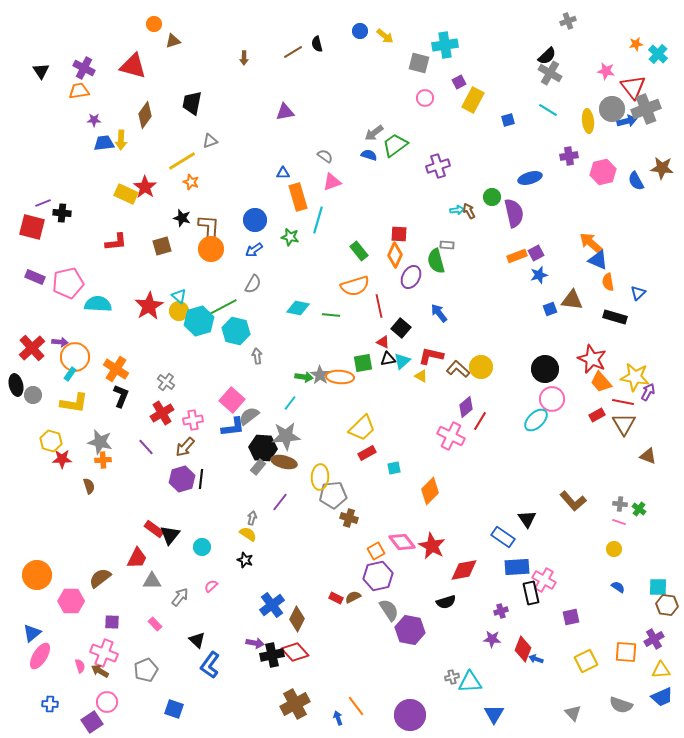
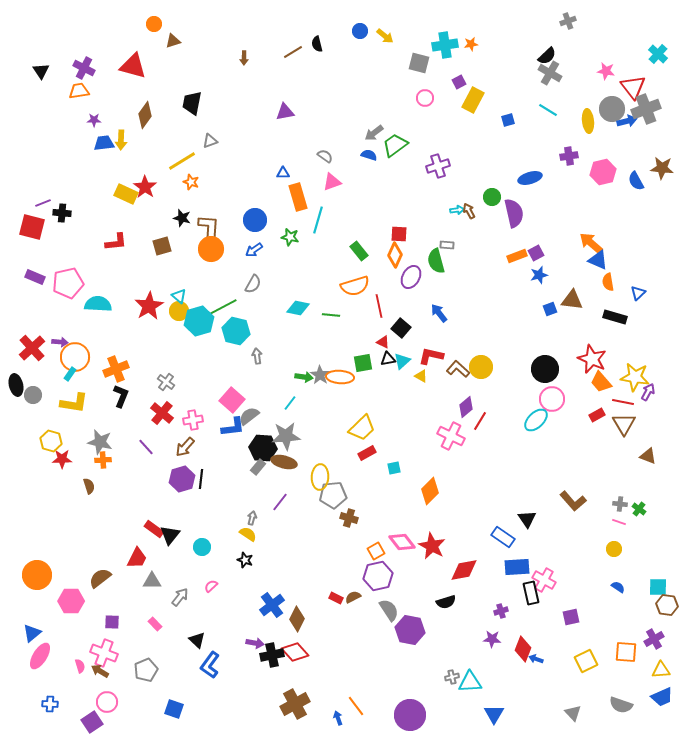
orange star at (636, 44): moved 165 px left
orange cross at (116, 369): rotated 35 degrees clockwise
red cross at (162, 413): rotated 20 degrees counterclockwise
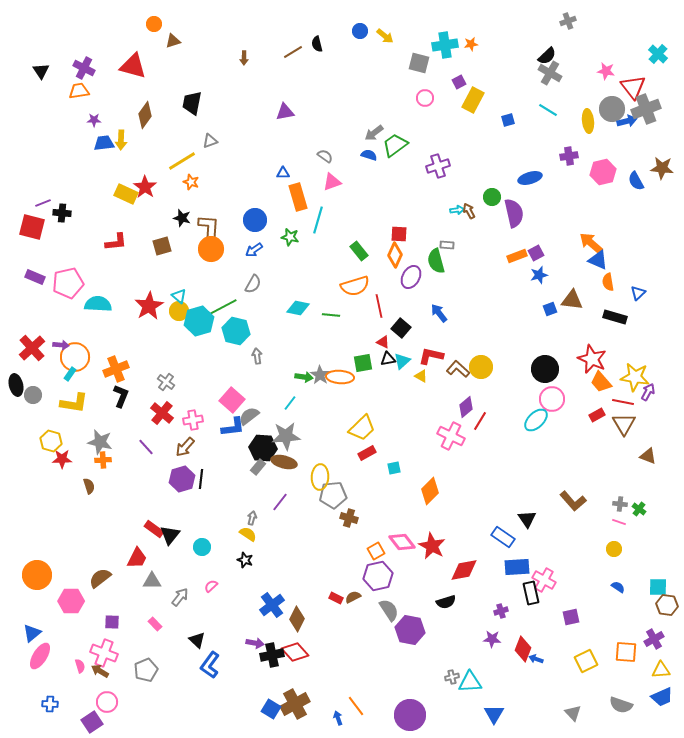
purple arrow at (60, 342): moved 1 px right, 3 px down
blue square at (174, 709): moved 97 px right; rotated 12 degrees clockwise
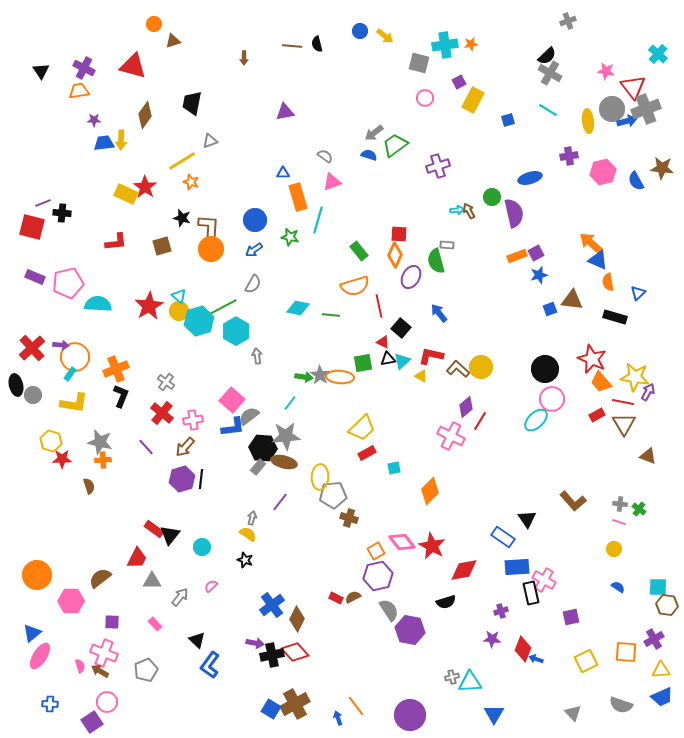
brown line at (293, 52): moved 1 px left, 6 px up; rotated 36 degrees clockwise
cyan hexagon at (236, 331): rotated 16 degrees clockwise
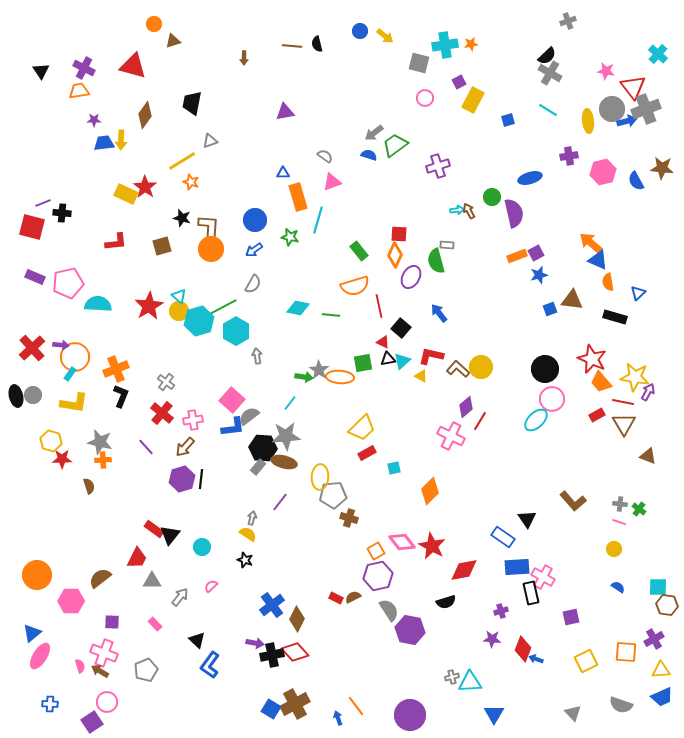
gray star at (320, 375): moved 1 px left, 5 px up
black ellipse at (16, 385): moved 11 px down
pink cross at (544, 580): moved 1 px left, 3 px up
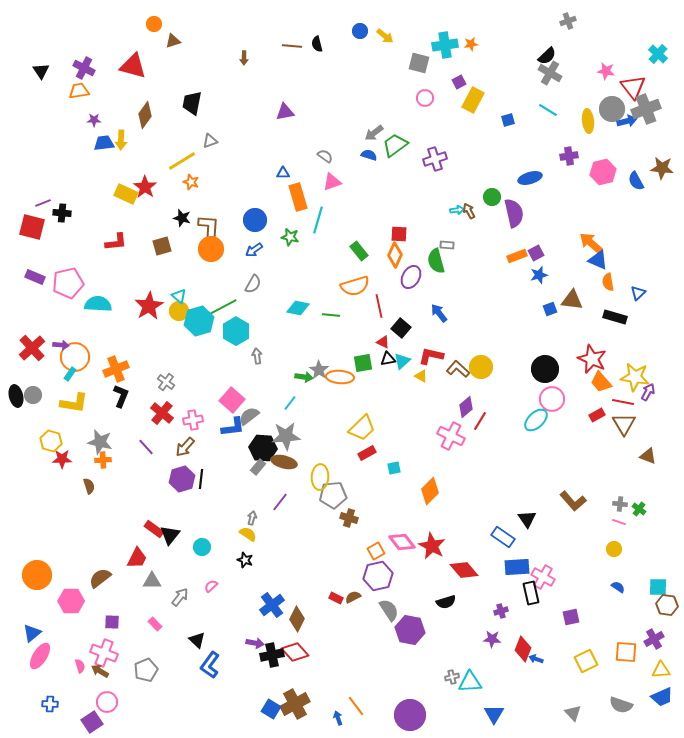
purple cross at (438, 166): moved 3 px left, 7 px up
red diamond at (464, 570): rotated 60 degrees clockwise
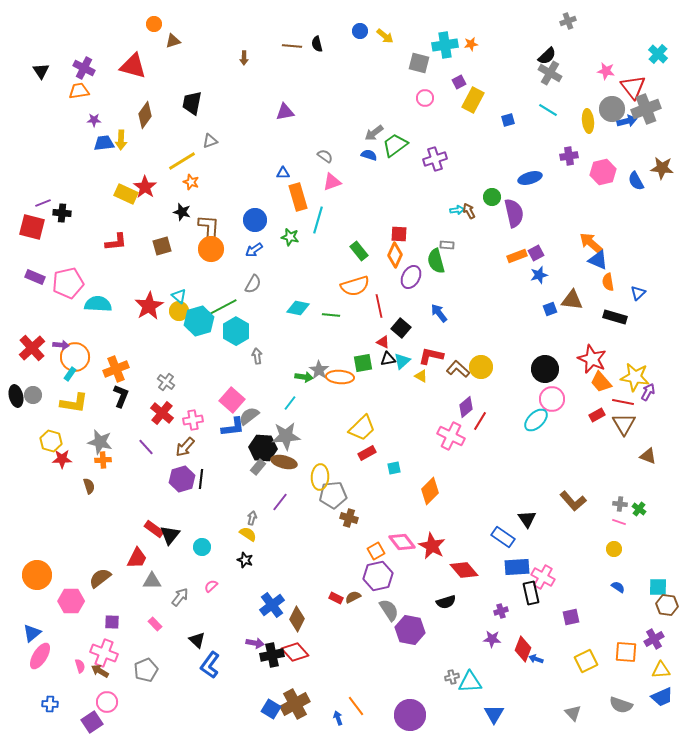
black star at (182, 218): moved 6 px up
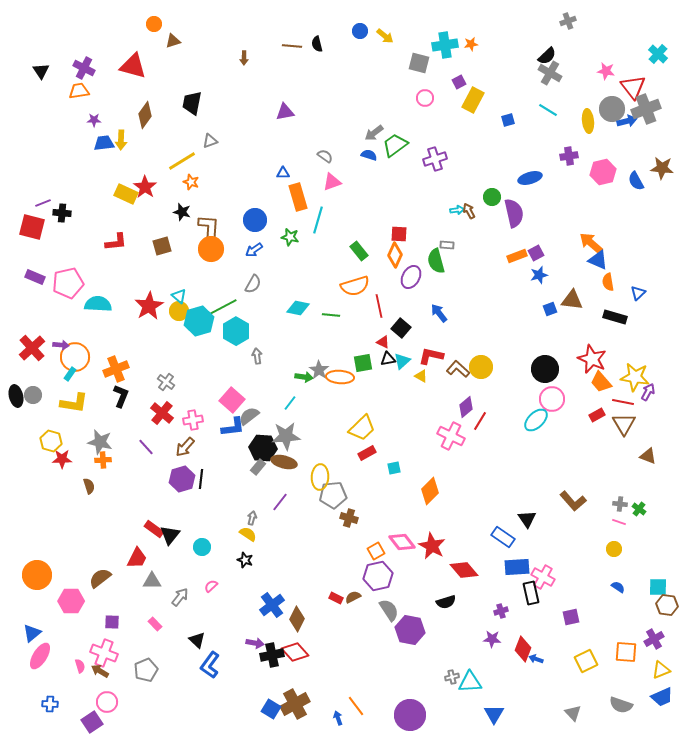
yellow triangle at (661, 670): rotated 18 degrees counterclockwise
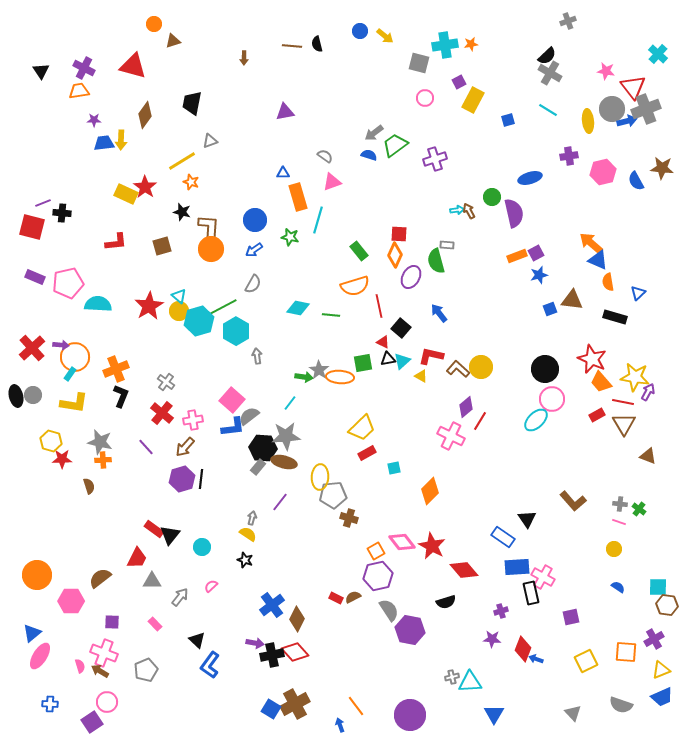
blue arrow at (338, 718): moved 2 px right, 7 px down
